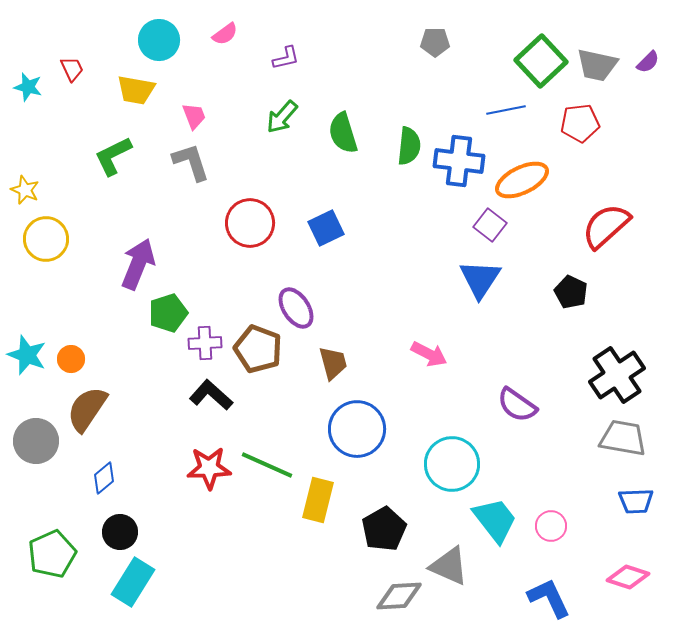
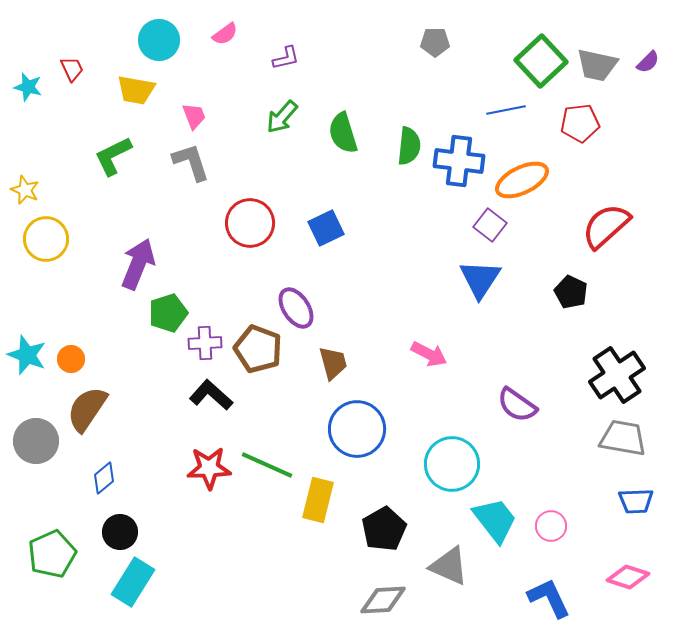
gray diamond at (399, 596): moved 16 px left, 4 px down
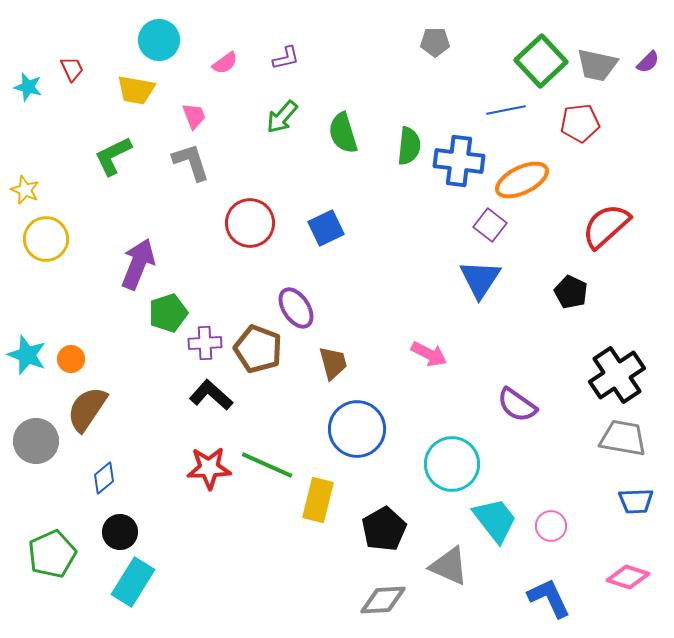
pink semicircle at (225, 34): moved 29 px down
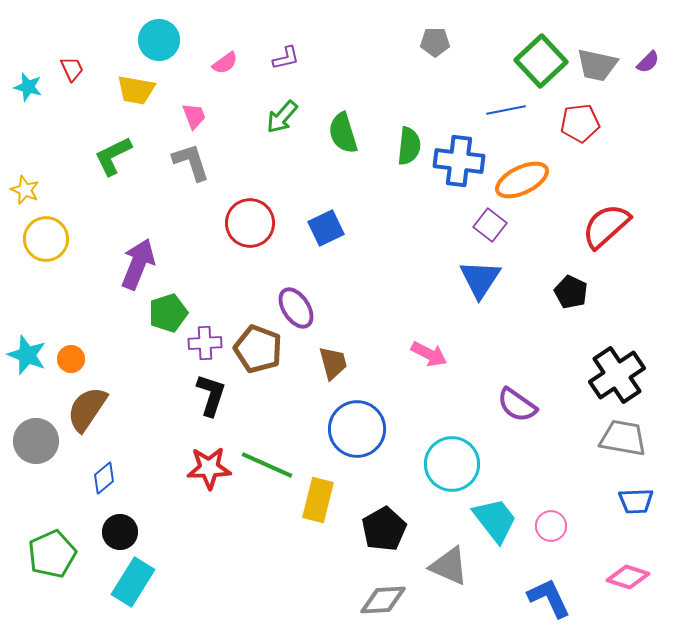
black L-shape at (211, 395): rotated 66 degrees clockwise
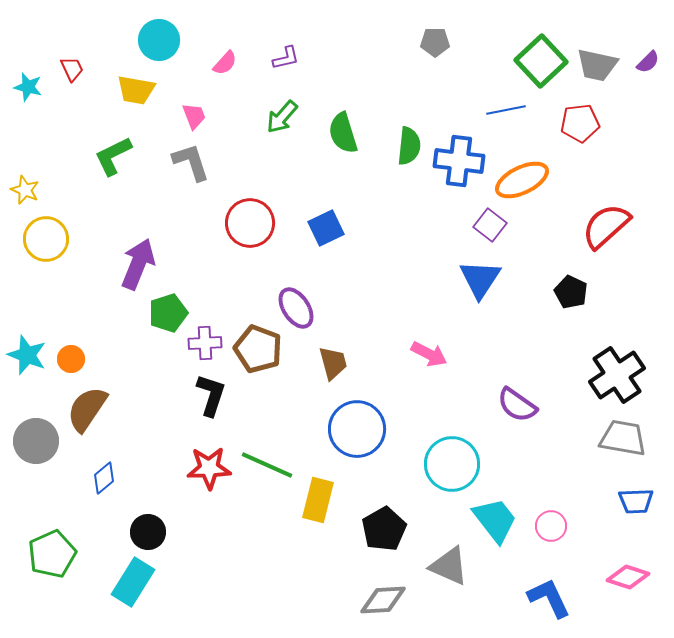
pink semicircle at (225, 63): rotated 12 degrees counterclockwise
black circle at (120, 532): moved 28 px right
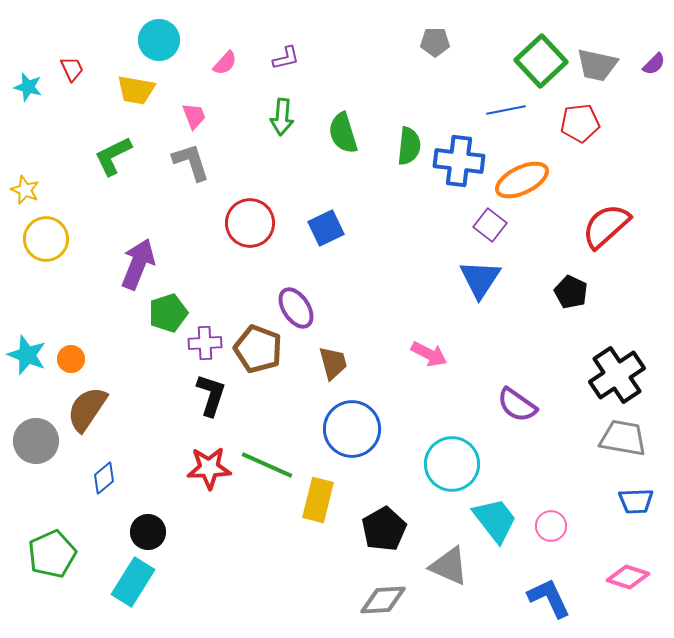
purple semicircle at (648, 62): moved 6 px right, 2 px down
green arrow at (282, 117): rotated 36 degrees counterclockwise
blue circle at (357, 429): moved 5 px left
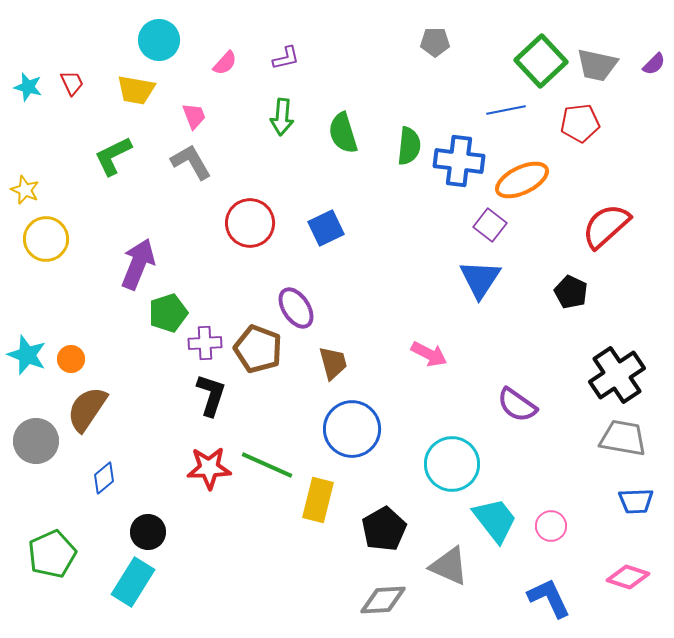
red trapezoid at (72, 69): moved 14 px down
gray L-shape at (191, 162): rotated 12 degrees counterclockwise
